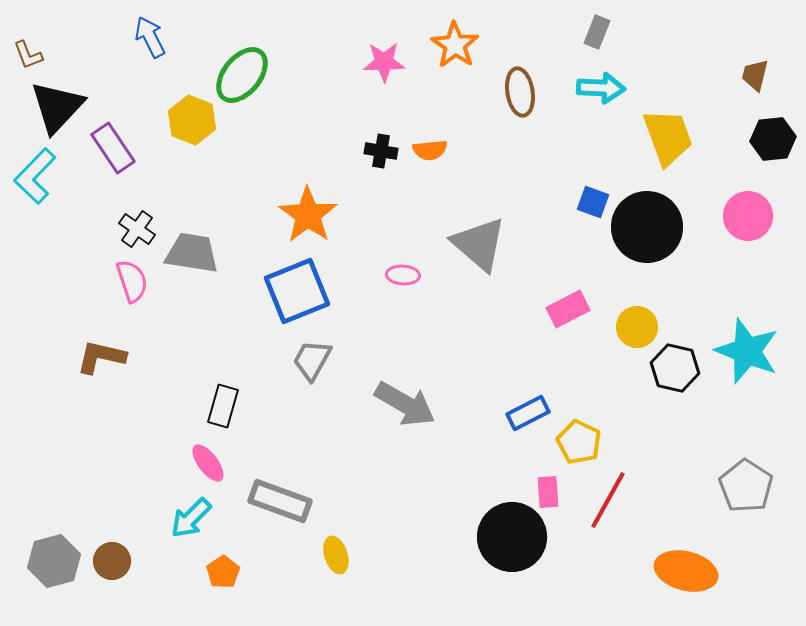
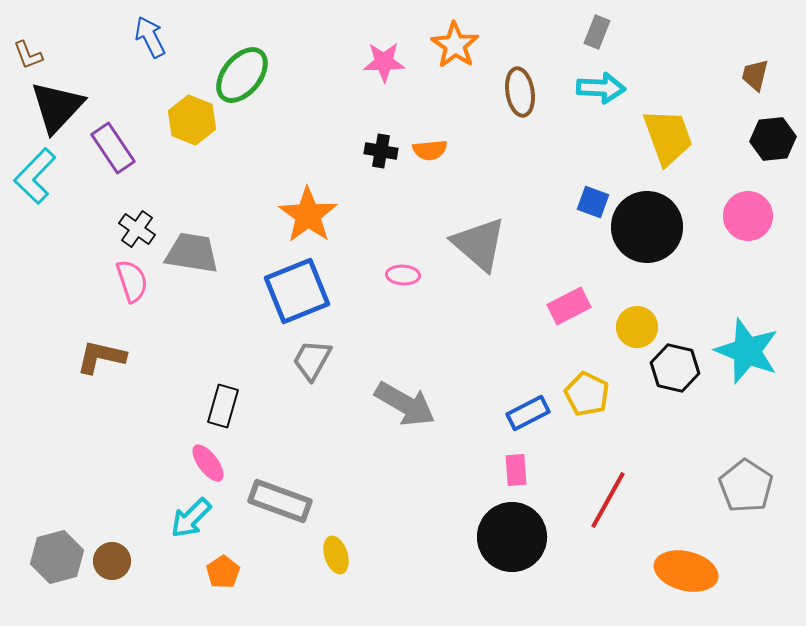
pink rectangle at (568, 309): moved 1 px right, 3 px up
yellow pentagon at (579, 442): moved 8 px right, 48 px up
pink rectangle at (548, 492): moved 32 px left, 22 px up
gray hexagon at (54, 561): moved 3 px right, 4 px up
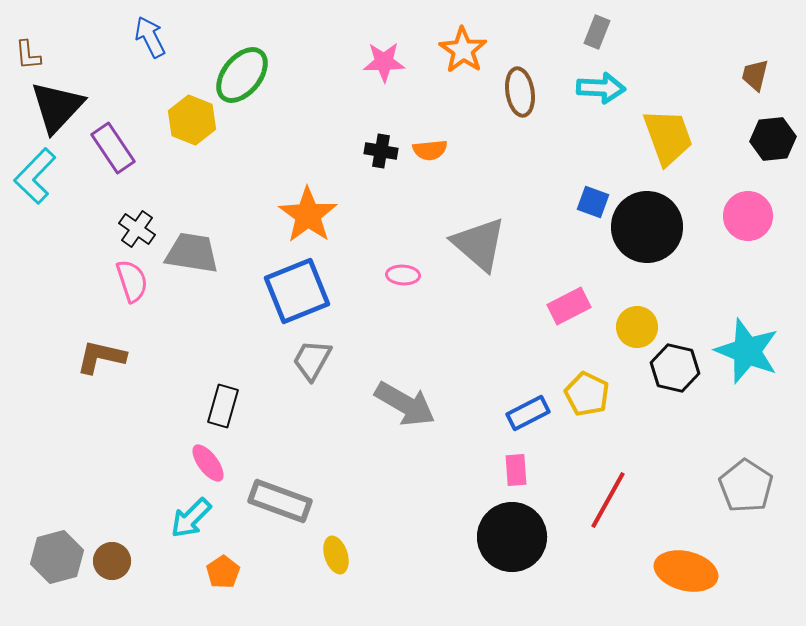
orange star at (455, 45): moved 8 px right, 5 px down
brown L-shape at (28, 55): rotated 16 degrees clockwise
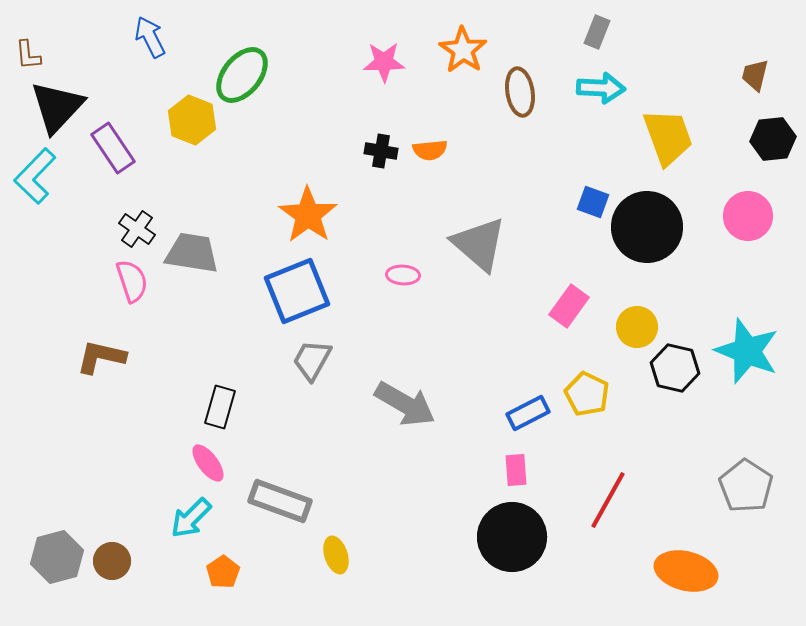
pink rectangle at (569, 306): rotated 27 degrees counterclockwise
black rectangle at (223, 406): moved 3 px left, 1 px down
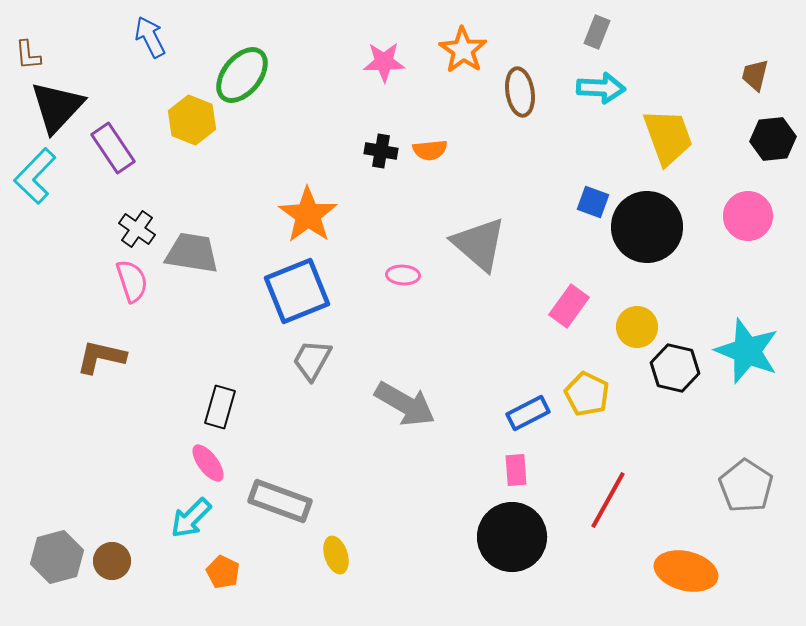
orange pentagon at (223, 572): rotated 12 degrees counterclockwise
